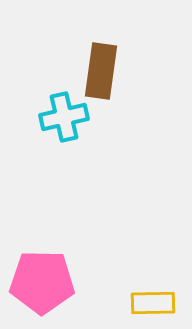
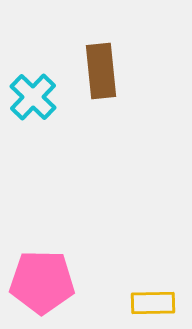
brown rectangle: rotated 14 degrees counterclockwise
cyan cross: moved 31 px left, 20 px up; rotated 33 degrees counterclockwise
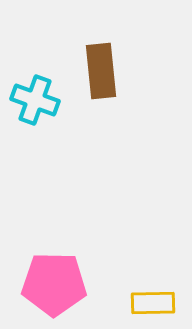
cyan cross: moved 2 px right, 3 px down; rotated 24 degrees counterclockwise
pink pentagon: moved 12 px right, 2 px down
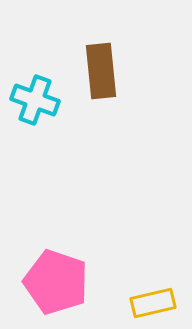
pink pentagon: moved 2 px right, 2 px up; rotated 18 degrees clockwise
yellow rectangle: rotated 12 degrees counterclockwise
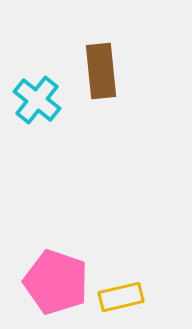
cyan cross: moved 2 px right; rotated 18 degrees clockwise
yellow rectangle: moved 32 px left, 6 px up
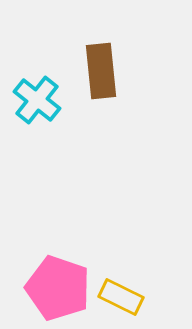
pink pentagon: moved 2 px right, 6 px down
yellow rectangle: rotated 39 degrees clockwise
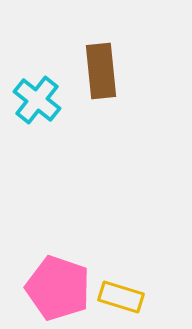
yellow rectangle: rotated 9 degrees counterclockwise
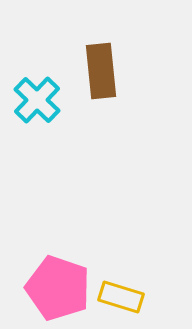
cyan cross: rotated 6 degrees clockwise
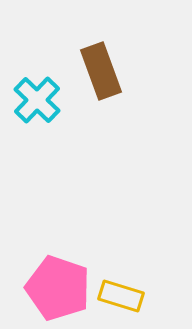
brown rectangle: rotated 14 degrees counterclockwise
yellow rectangle: moved 1 px up
